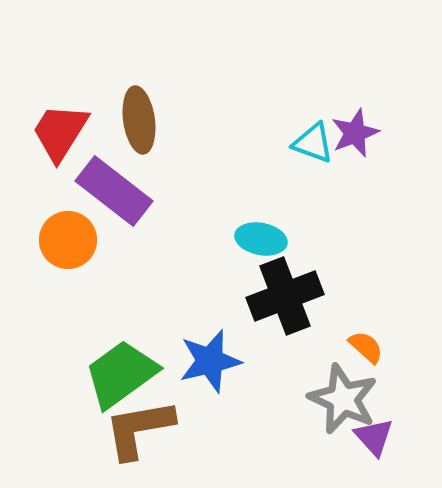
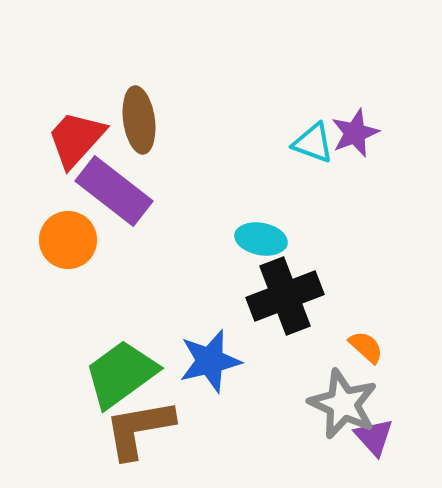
red trapezoid: moved 16 px right, 7 px down; rotated 10 degrees clockwise
gray star: moved 5 px down
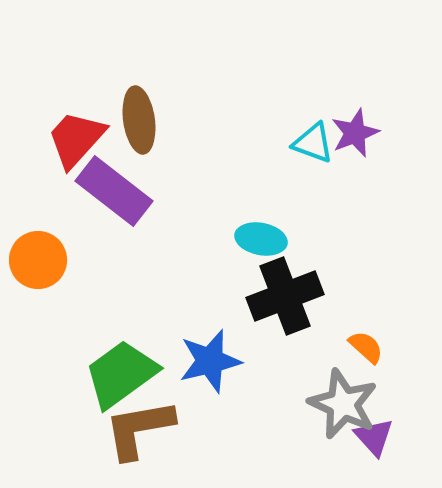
orange circle: moved 30 px left, 20 px down
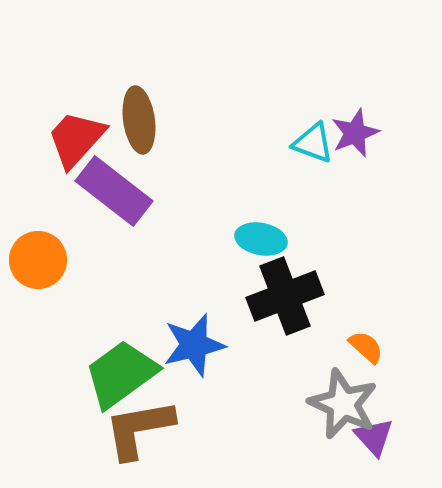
blue star: moved 16 px left, 16 px up
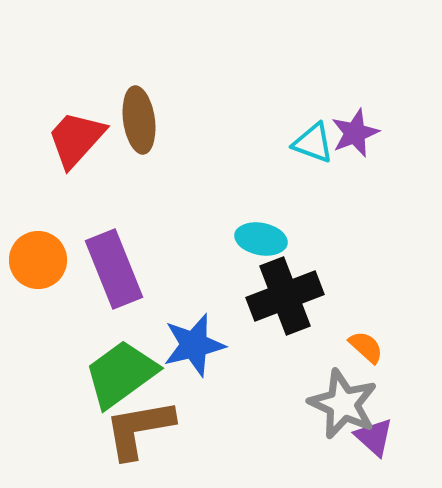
purple rectangle: moved 78 px down; rotated 30 degrees clockwise
purple triangle: rotated 6 degrees counterclockwise
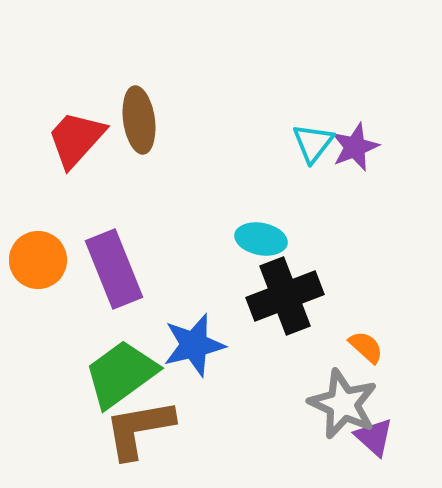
purple star: moved 14 px down
cyan triangle: rotated 48 degrees clockwise
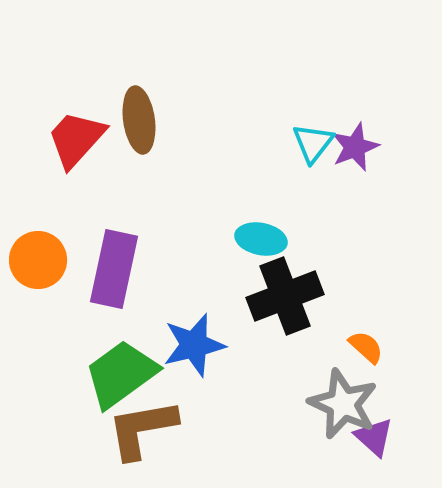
purple rectangle: rotated 34 degrees clockwise
brown L-shape: moved 3 px right
